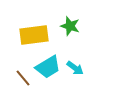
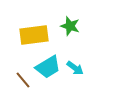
brown line: moved 2 px down
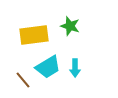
cyan arrow: rotated 54 degrees clockwise
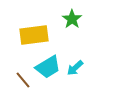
green star: moved 2 px right, 7 px up; rotated 18 degrees clockwise
cyan arrow: rotated 48 degrees clockwise
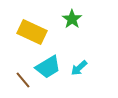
yellow rectangle: moved 2 px left, 3 px up; rotated 32 degrees clockwise
cyan arrow: moved 4 px right
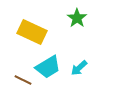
green star: moved 5 px right, 1 px up
brown line: rotated 24 degrees counterclockwise
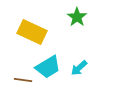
green star: moved 1 px up
brown line: rotated 18 degrees counterclockwise
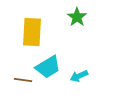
yellow rectangle: rotated 68 degrees clockwise
cyan arrow: moved 8 px down; rotated 18 degrees clockwise
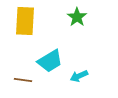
yellow rectangle: moved 7 px left, 11 px up
cyan trapezoid: moved 2 px right, 6 px up
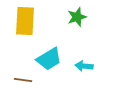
green star: rotated 18 degrees clockwise
cyan trapezoid: moved 1 px left, 2 px up
cyan arrow: moved 5 px right, 10 px up; rotated 30 degrees clockwise
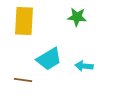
green star: rotated 24 degrees clockwise
yellow rectangle: moved 1 px left
